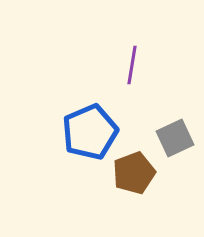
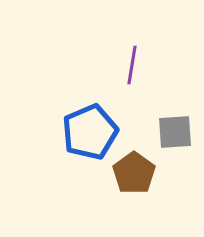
gray square: moved 6 px up; rotated 21 degrees clockwise
brown pentagon: rotated 15 degrees counterclockwise
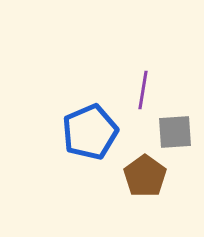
purple line: moved 11 px right, 25 px down
brown pentagon: moved 11 px right, 3 px down
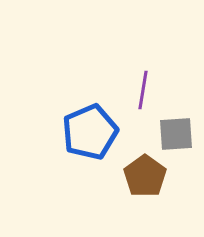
gray square: moved 1 px right, 2 px down
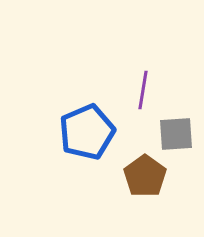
blue pentagon: moved 3 px left
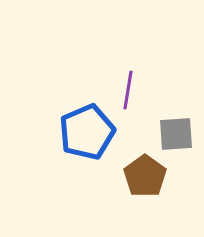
purple line: moved 15 px left
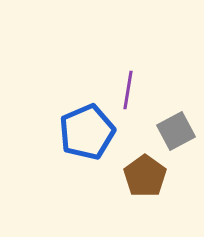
gray square: moved 3 px up; rotated 24 degrees counterclockwise
